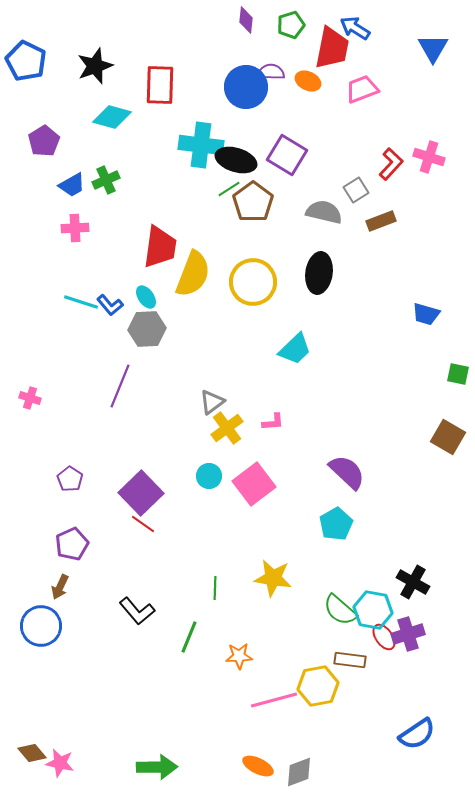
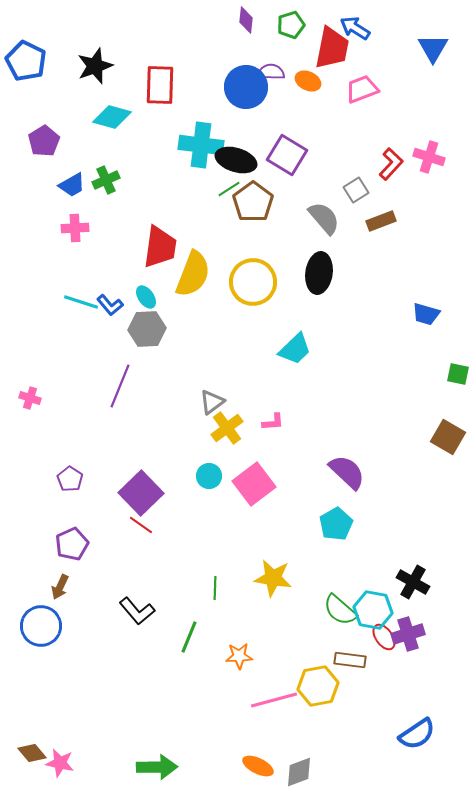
gray semicircle at (324, 212): moved 6 px down; rotated 36 degrees clockwise
red line at (143, 524): moved 2 px left, 1 px down
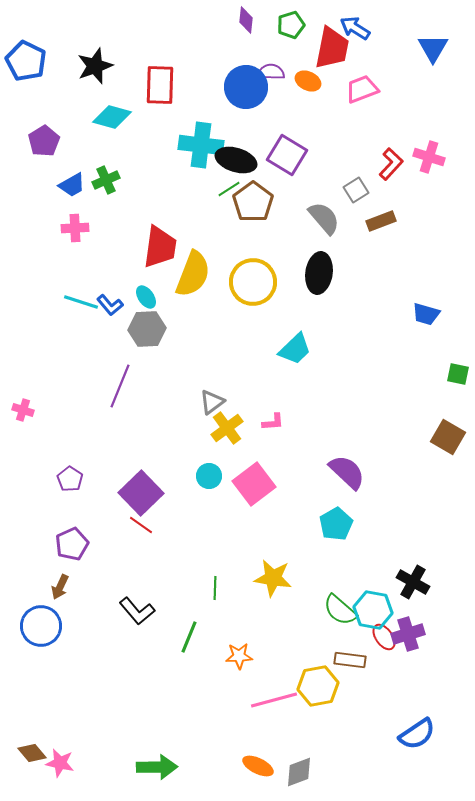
pink cross at (30, 398): moved 7 px left, 12 px down
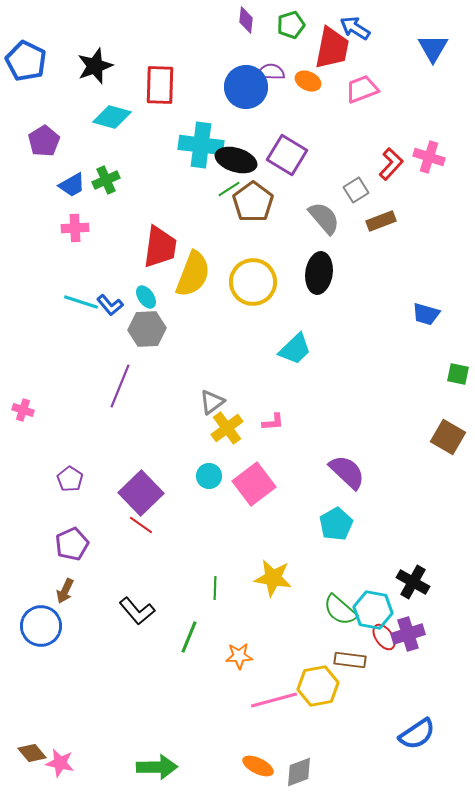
brown arrow at (60, 587): moved 5 px right, 4 px down
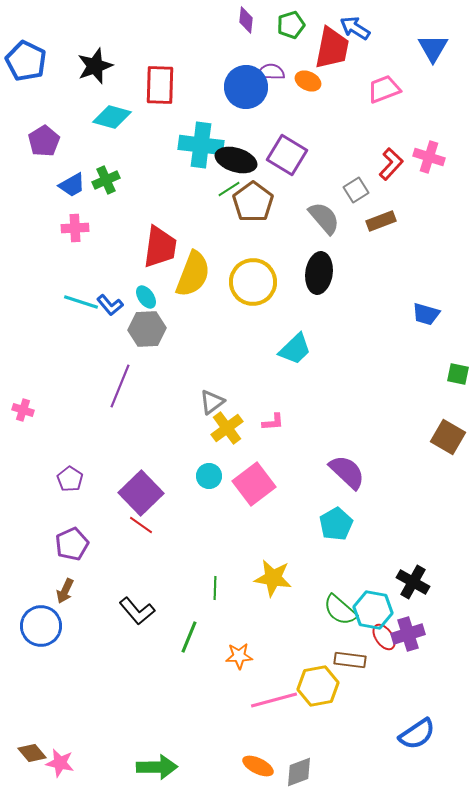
pink trapezoid at (362, 89): moved 22 px right
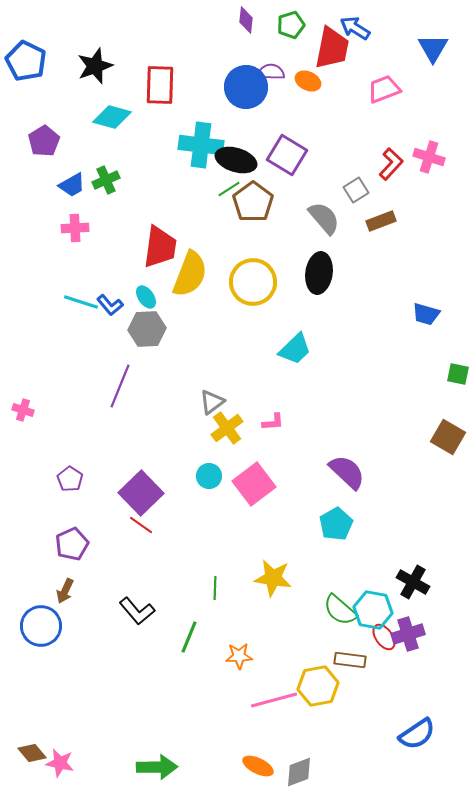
yellow semicircle at (193, 274): moved 3 px left
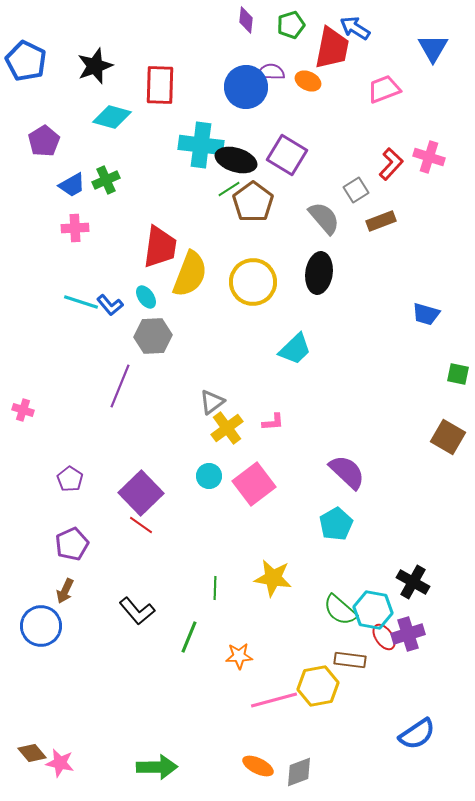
gray hexagon at (147, 329): moved 6 px right, 7 px down
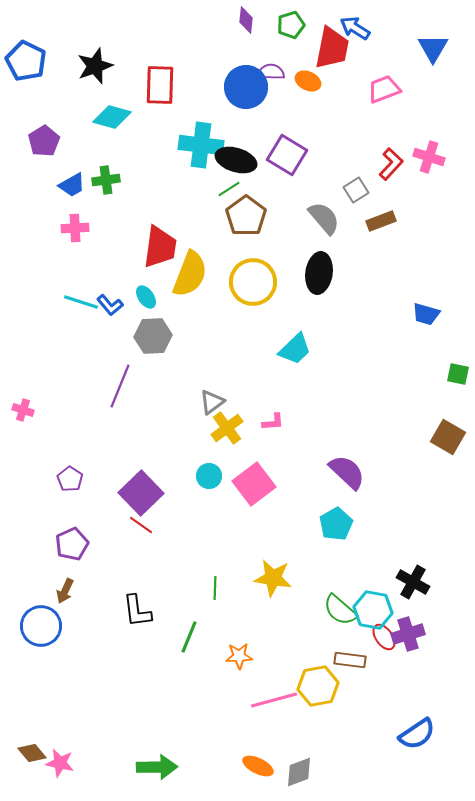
green cross at (106, 180): rotated 16 degrees clockwise
brown pentagon at (253, 202): moved 7 px left, 14 px down
black L-shape at (137, 611): rotated 33 degrees clockwise
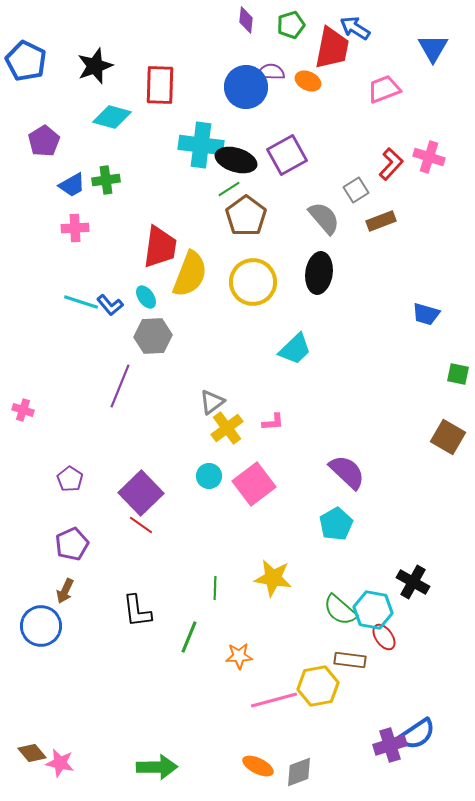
purple square at (287, 155): rotated 30 degrees clockwise
purple cross at (408, 634): moved 18 px left, 111 px down
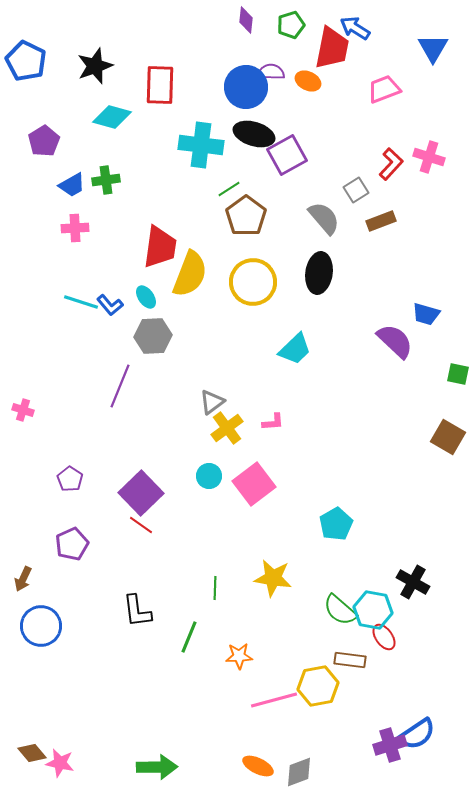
black ellipse at (236, 160): moved 18 px right, 26 px up
purple semicircle at (347, 472): moved 48 px right, 131 px up
brown arrow at (65, 591): moved 42 px left, 12 px up
